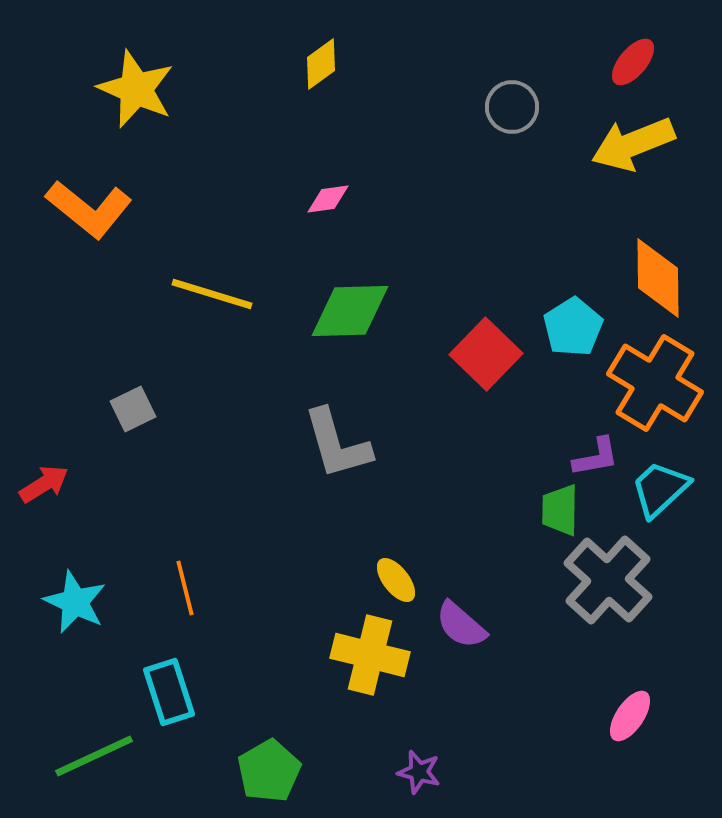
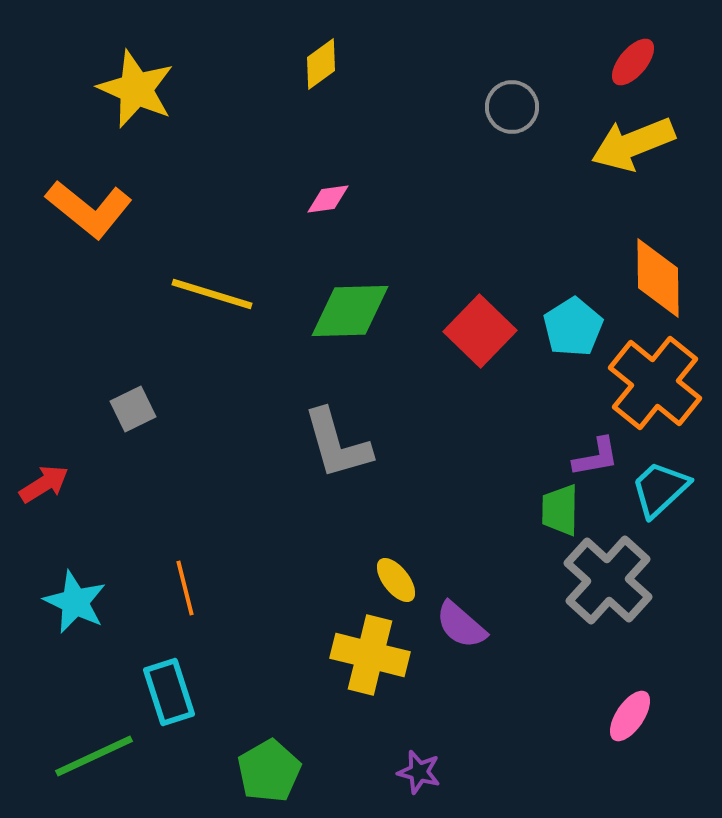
red square: moved 6 px left, 23 px up
orange cross: rotated 8 degrees clockwise
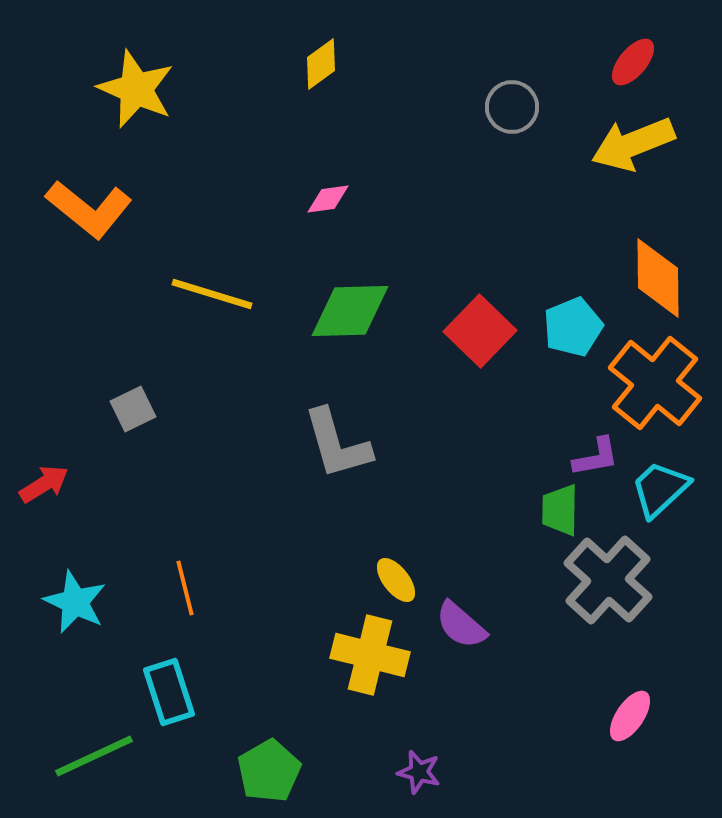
cyan pentagon: rotated 10 degrees clockwise
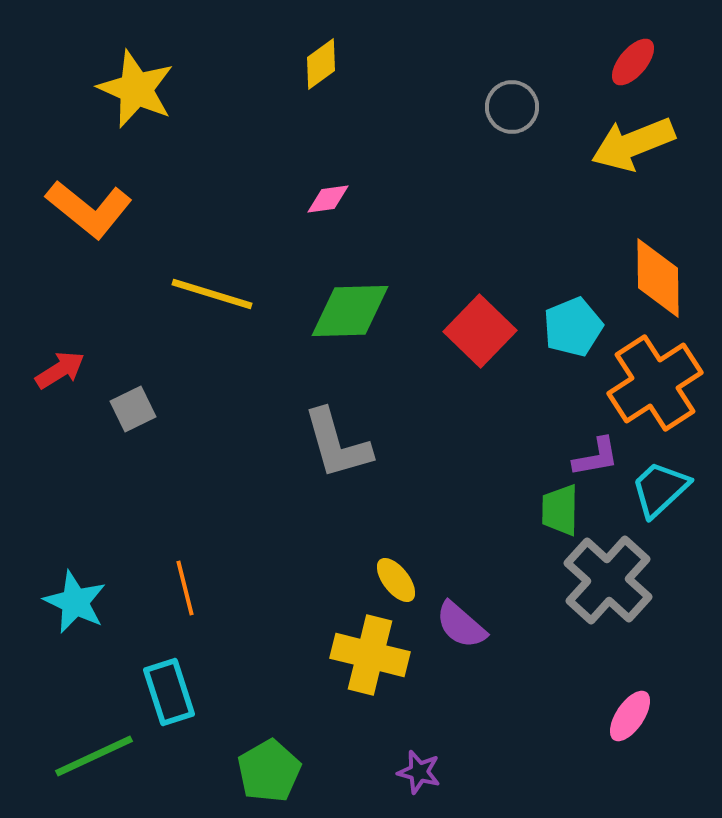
orange cross: rotated 18 degrees clockwise
red arrow: moved 16 px right, 114 px up
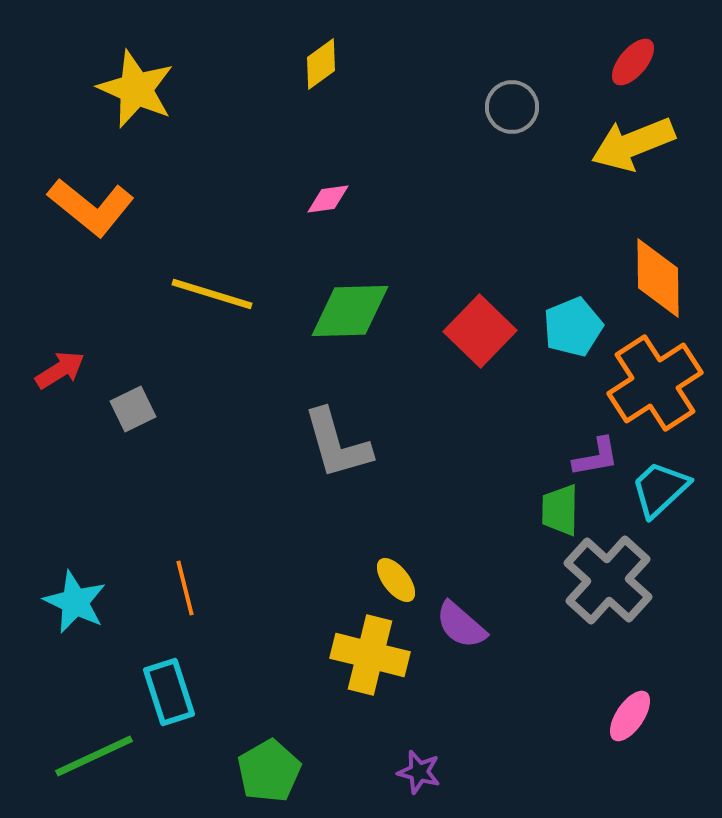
orange L-shape: moved 2 px right, 2 px up
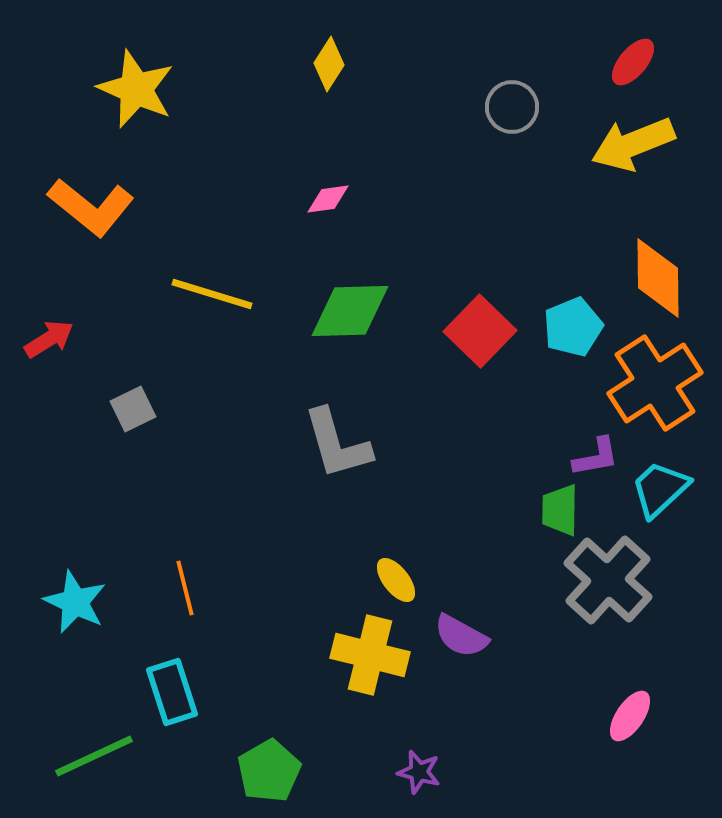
yellow diamond: moved 8 px right; rotated 22 degrees counterclockwise
red arrow: moved 11 px left, 31 px up
purple semicircle: moved 11 px down; rotated 12 degrees counterclockwise
cyan rectangle: moved 3 px right
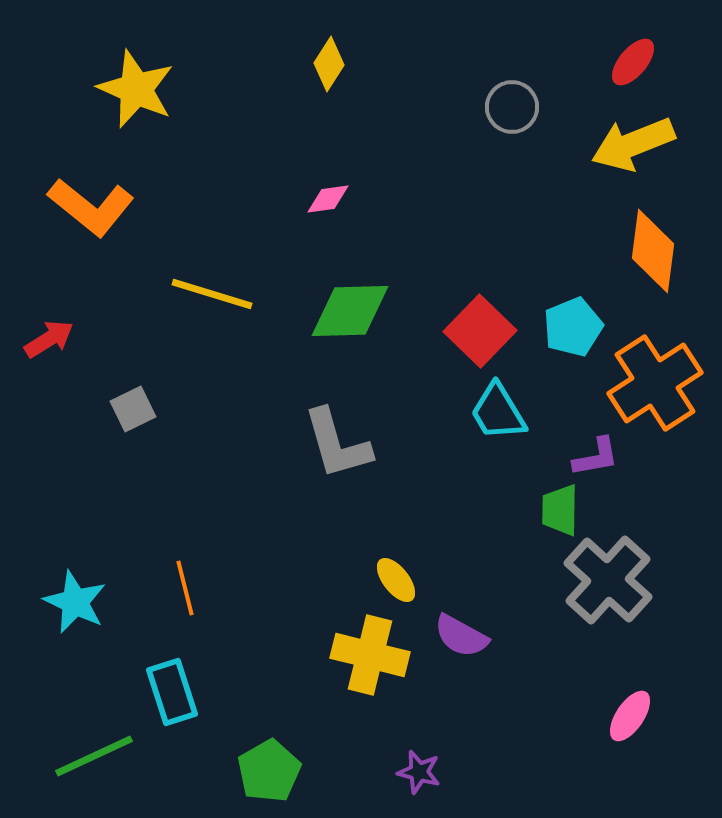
orange diamond: moved 5 px left, 27 px up; rotated 8 degrees clockwise
cyan trapezoid: moved 162 px left, 77 px up; rotated 78 degrees counterclockwise
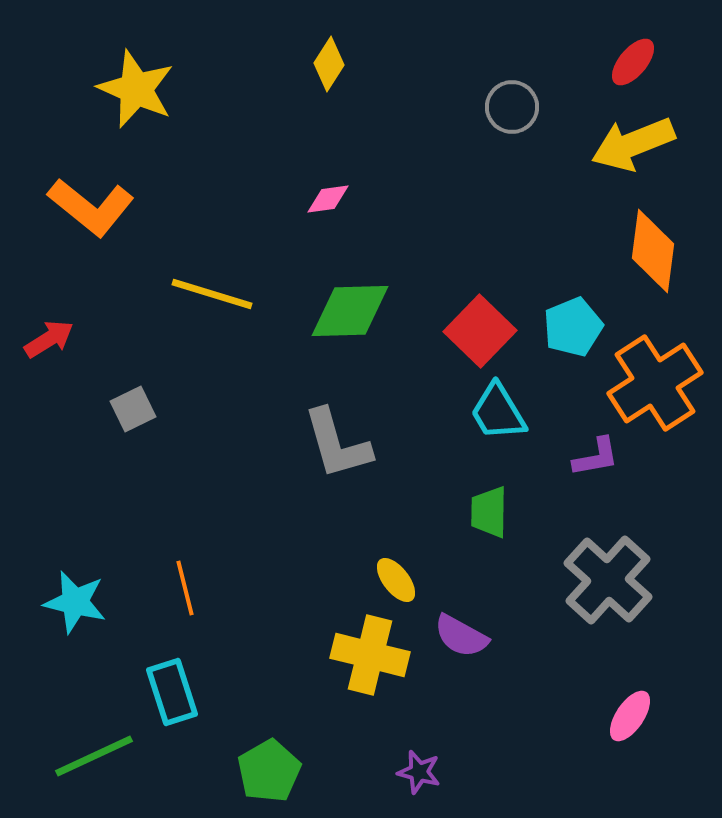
green trapezoid: moved 71 px left, 2 px down
cyan star: rotated 12 degrees counterclockwise
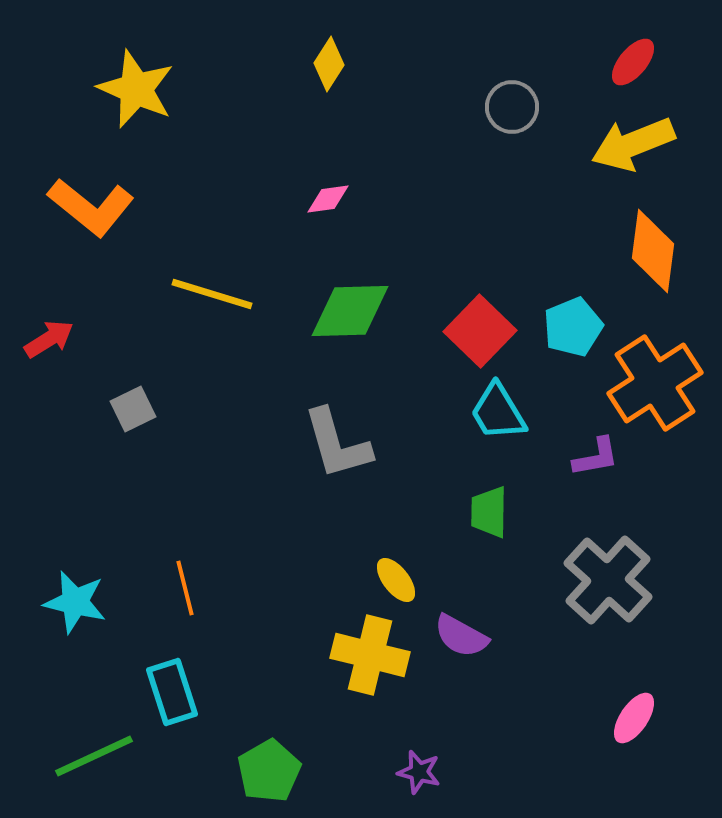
pink ellipse: moved 4 px right, 2 px down
